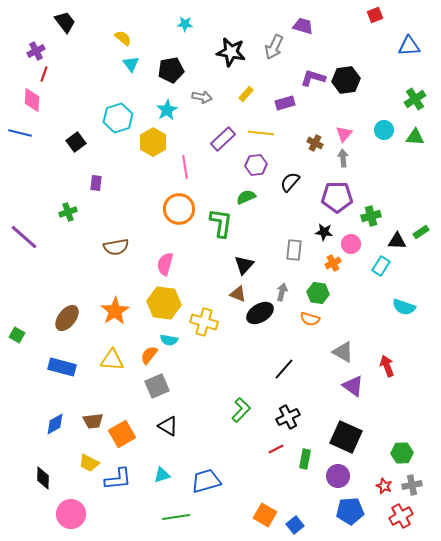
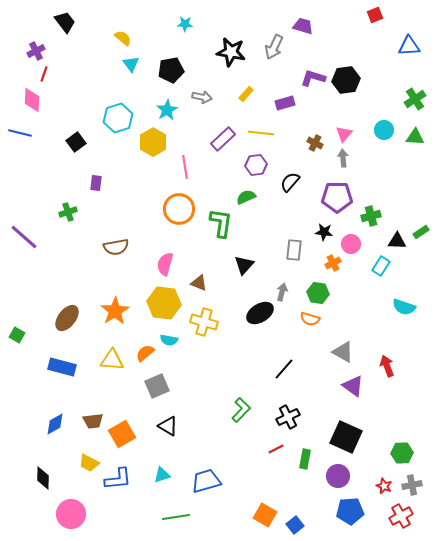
brown triangle at (238, 294): moved 39 px left, 11 px up
orange semicircle at (149, 355): moved 4 px left, 2 px up; rotated 12 degrees clockwise
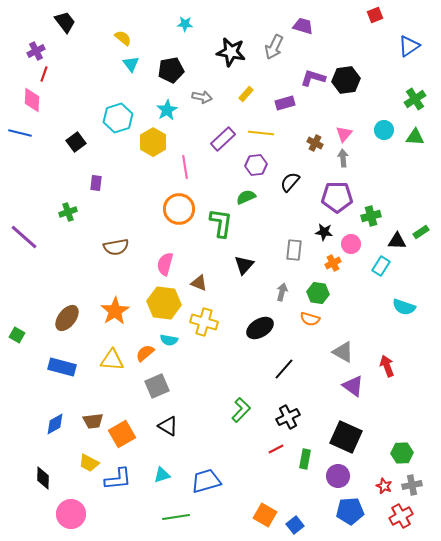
blue triangle at (409, 46): rotated 30 degrees counterclockwise
black ellipse at (260, 313): moved 15 px down
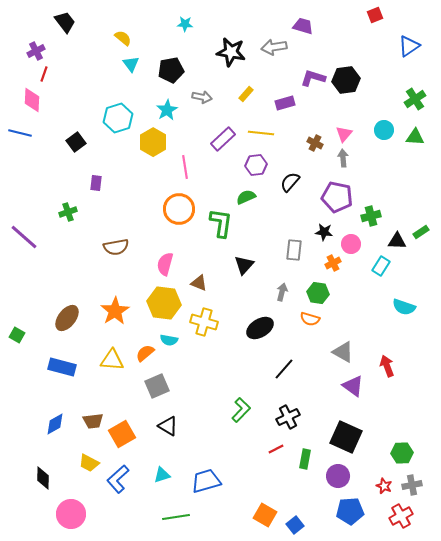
gray arrow at (274, 47): rotated 55 degrees clockwise
purple pentagon at (337, 197): rotated 12 degrees clockwise
blue L-shape at (118, 479): rotated 144 degrees clockwise
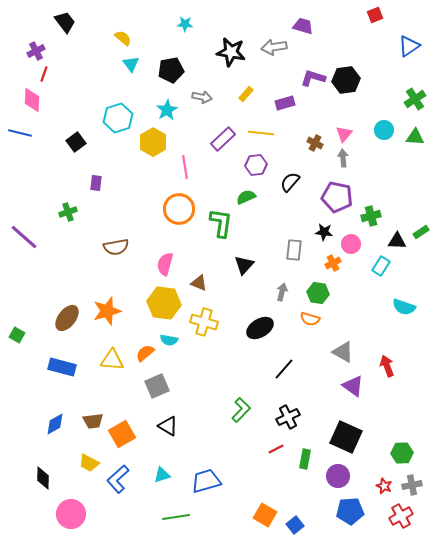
orange star at (115, 311): moved 8 px left; rotated 16 degrees clockwise
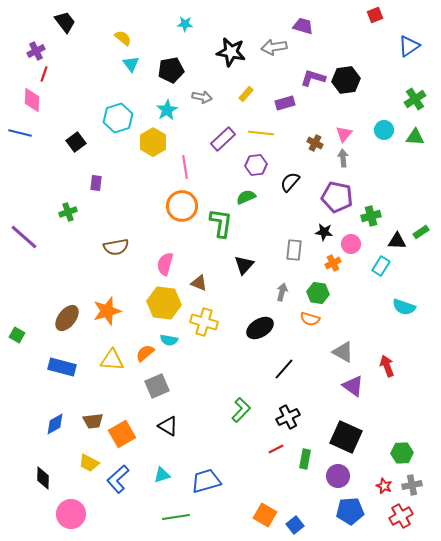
orange circle at (179, 209): moved 3 px right, 3 px up
